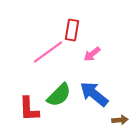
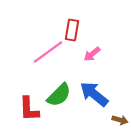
brown arrow: rotated 21 degrees clockwise
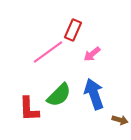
red rectangle: moved 1 px right; rotated 15 degrees clockwise
blue arrow: rotated 32 degrees clockwise
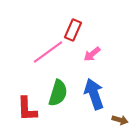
green semicircle: moved 1 px left, 2 px up; rotated 28 degrees counterclockwise
red L-shape: moved 2 px left
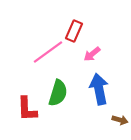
red rectangle: moved 1 px right, 1 px down
blue arrow: moved 5 px right, 5 px up; rotated 8 degrees clockwise
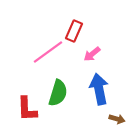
brown arrow: moved 3 px left, 1 px up
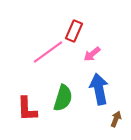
green semicircle: moved 5 px right, 5 px down
brown arrow: moved 1 px left; rotated 84 degrees counterclockwise
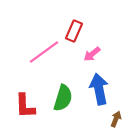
pink line: moved 4 px left
red L-shape: moved 2 px left, 3 px up
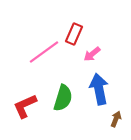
red rectangle: moved 3 px down
red L-shape: rotated 68 degrees clockwise
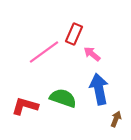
pink arrow: rotated 78 degrees clockwise
green semicircle: rotated 88 degrees counterclockwise
red L-shape: rotated 40 degrees clockwise
